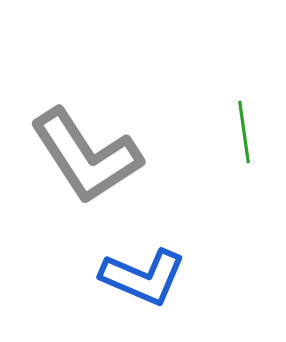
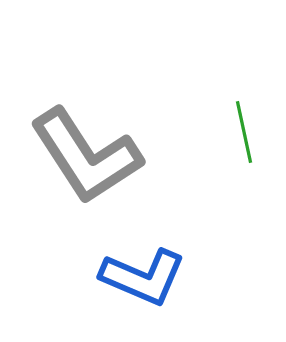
green line: rotated 4 degrees counterclockwise
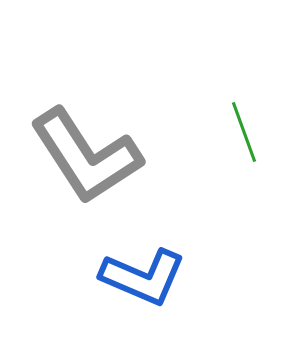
green line: rotated 8 degrees counterclockwise
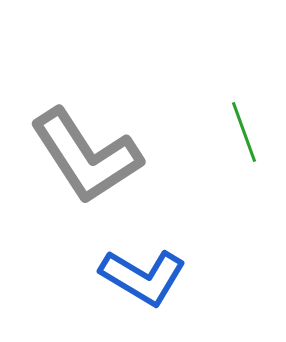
blue L-shape: rotated 8 degrees clockwise
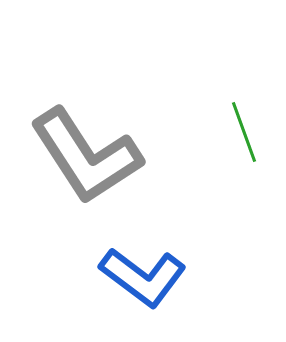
blue L-shape: rotated 6 degrees clockwise
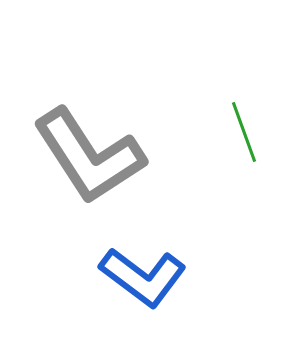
gray L-shape: moved 3 px right
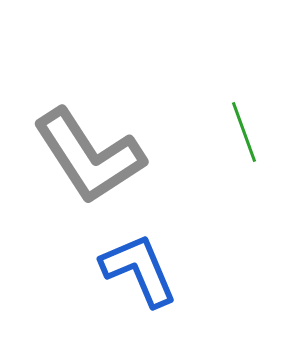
blue L-shape: moved 4 px left, 7 px up; rotated 150 degrees counterclockwise
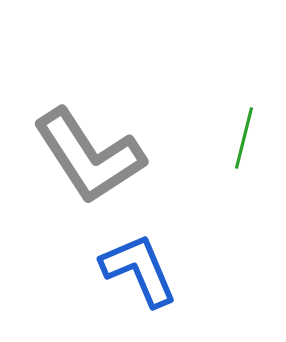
green line: moved 6 px down; rotated 34 degrees clockwise
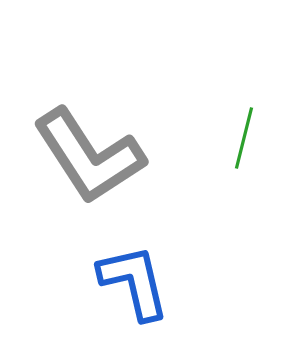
blue L-shape: moved 5 px left, 12 px down; rotated 10 degrees clockwise
